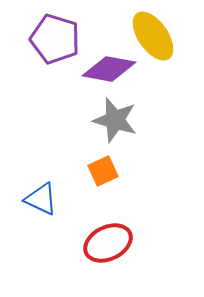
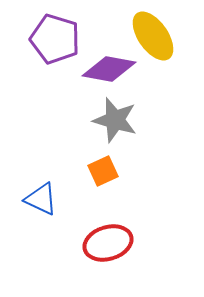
red ellipse: rotated 9 degrees clockwise
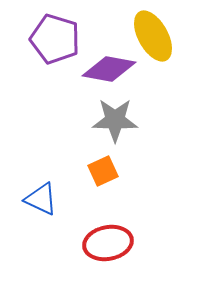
yellow ellipse: rotated 6 degrees clockwise
gray star: rotated 15 degrees counterclockwise
red ellipse: rotated 6 degrees clockwise
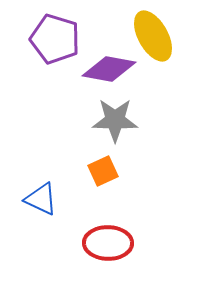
red ellipse: rotated 12 degrees clockwise
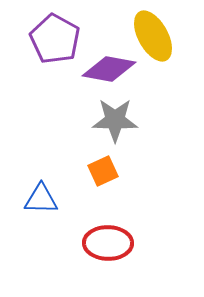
purple pentagon: rotated 12 degrees clockwise
blue triangle: rotated 24 degrees counterclockwise
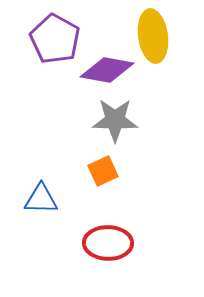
yellow ellipse: rotated 21 degrees clockwise
purple diamond: moved 2 px left, 1 px down
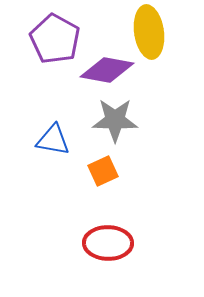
yellow ellipse: moved 4 px left, 4 px up
blue triangle: moved 12 px right, 59 px up; rotated 9 degrees clockwise
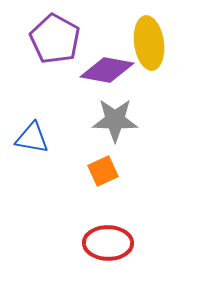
yellow ellipse: moved 11 px down
blue triangle: moved 21 px left, 2 px up
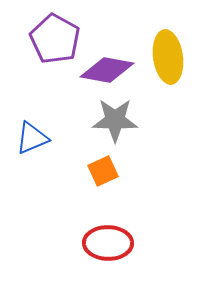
yellow ellipse: moved 19 px right, 14 px down
blue triangle: rotated 33 degrees counterclockwise
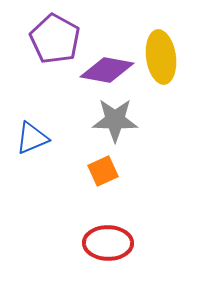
yellow ellipse: moved 7 px left
